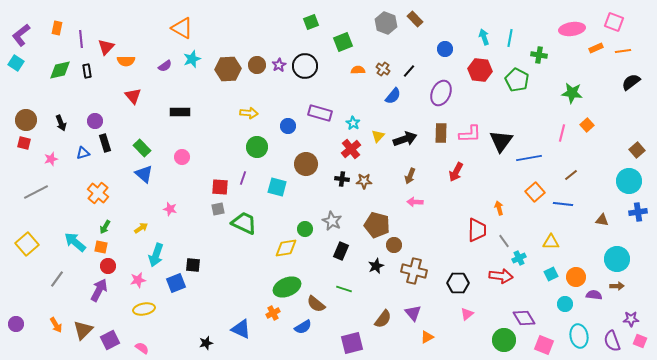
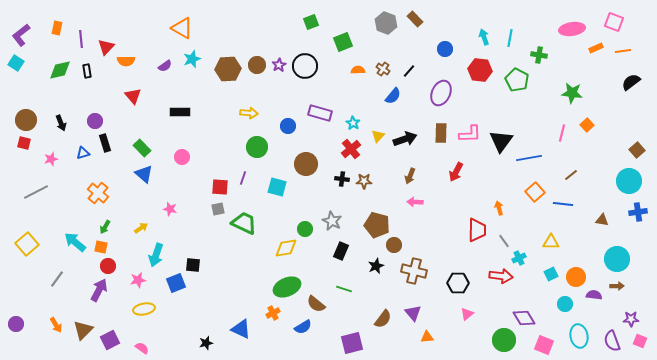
orange triangle at (427, 337): rotated 24 degrees clockwise
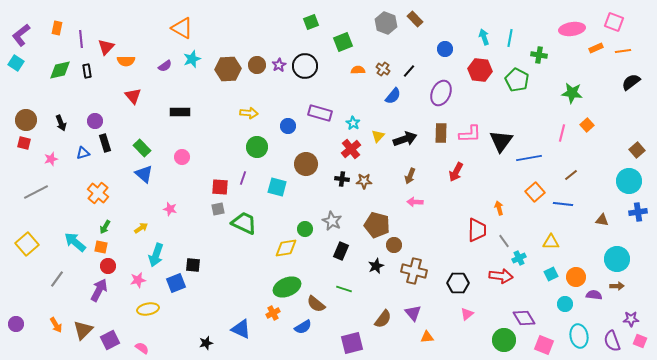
yellow ellipse at (144, 309): moved 4 px right
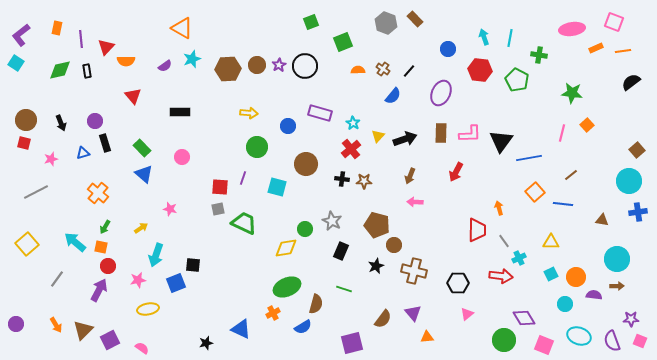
blue circle at (445, 49): moved 3 px right
brown semicircle at (316, 304): rotated 114 degrees counterclockwise
cyan ellipse at (579, 336): rotated 60 degrees counterclockwise
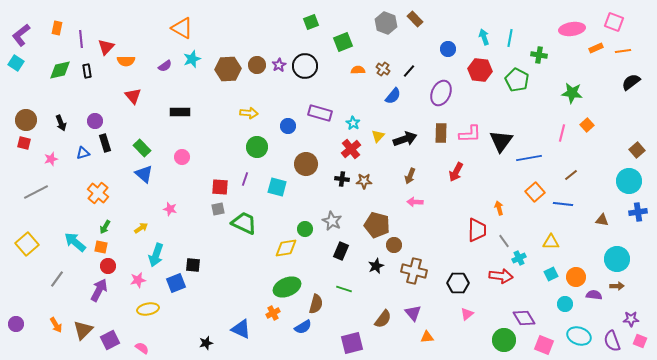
purple line at (243, 178): moved 2 px right, 1 px down
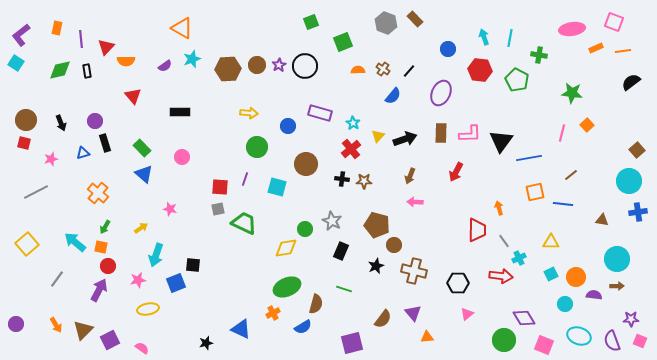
orange square at (535, 192): rotated 30 degrees clockwise
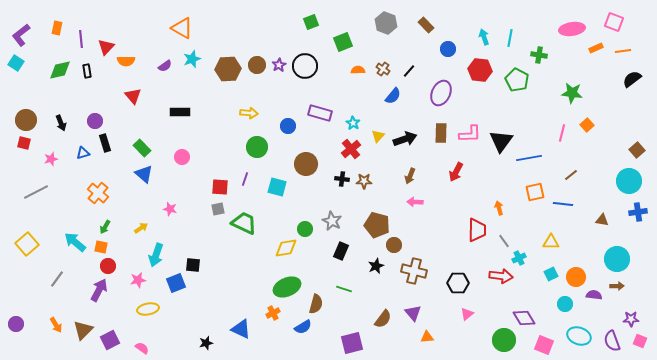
brown rectangle at (415, 19): moved 11 px right, 6 px down
black semicircle at (631, 82): moved 1 px right, 3 px up
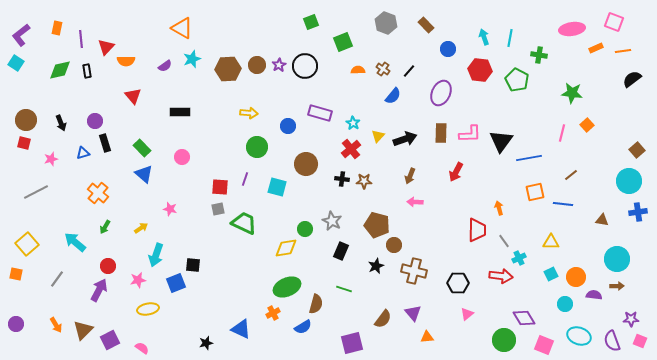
orange square at (101, 247): moved 85 px left, 27 px down
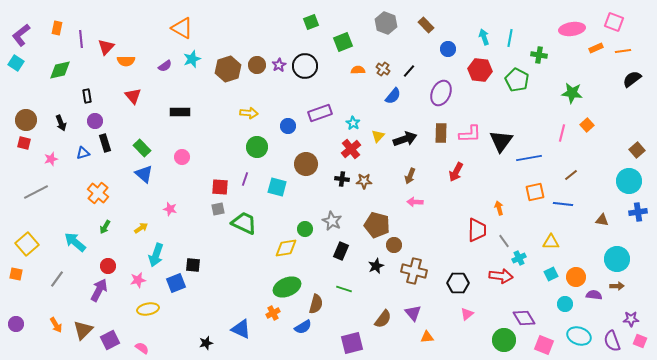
brown hexagon at (228, 69): rotated 15 degrees counterclockwise
black rectangle at (87, 71): moved 25 px down
purple rectangle at (320, 113): rotated 35 degrees counterclockwise
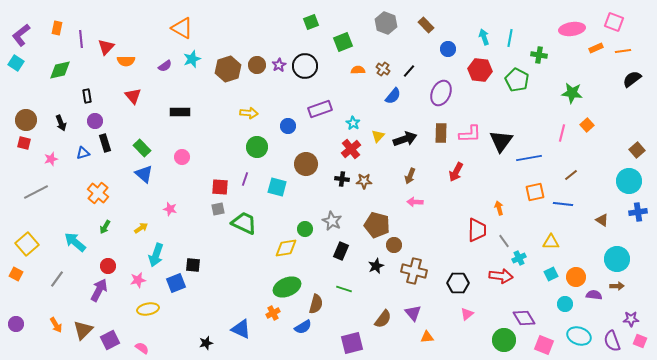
purple rectangle at (320, 113): moved 4 px up
brown triangle at (602, 220): rotated 24 degrees clockwise
orange square at (16, 274): rotated 16 degrees clockwise
